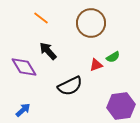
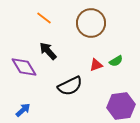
orange line: moved 3 px right
green semicircle: moved 3 px right, 4 px down
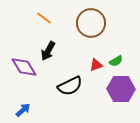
black arrow: rotated 108 degrees counterclockwise
purple hexagon: moved 17 px up; rotated 8 degrees clockwise
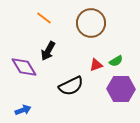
black semicircle: moved 1 px right
blue arrow: rotated 21 degrees clockwise
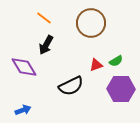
black arrow: moved 2 px left, 6 px up
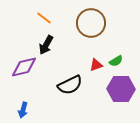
purple diamond: rotated 72 degrees counterclockwise
black semicircle: moved 1 px left, 1 px up
blue arrow: rotated 126 degrees clockwise
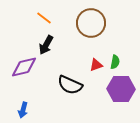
green semicircle: moved 1 px left, 1 px down; rotated 48 degrees counterclockwise
black semicircle: rotated 50 degrees clockwise
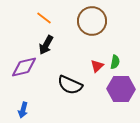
brown circle: moved 1 px right, 2 px up
red triangle: moved 1 px right, 1 px down; rotated 24 degrees counterclockwise
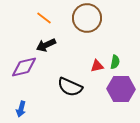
brown circle: moved 5 px left, 3 px up
black arrow: rotated 36 degrees clockwise
red triangle: rotated 32 degrees clockwise
black semicircle: moved 2 px down
blue arrow: moved 2 px left, 1 px up
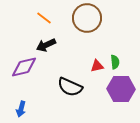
green semicircle: rotated 16 degrees counterclockwise
